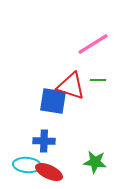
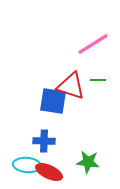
green star: moved 7 px left
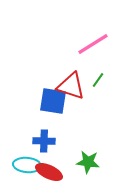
green line: rotated 56 degrees counterclockwise
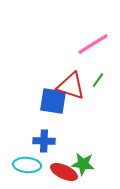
green star: moved 5 px left, 2 px down
red ellipse: moved 15 px right
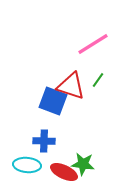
blue square: rotated 12 degrees clockwise
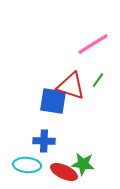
blue square: rotated 12 degrees counterclockwise
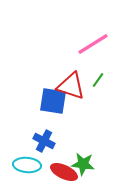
blue cross: rotated 25 degrees clockwise
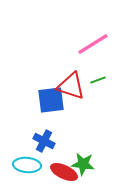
green line: rotated 35 degrees clockwise
blue square: moved 2 px left, 1 px up; rotated 16 degrees counterclockwise
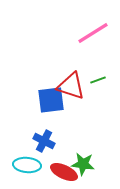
pink line: moved 11 px up
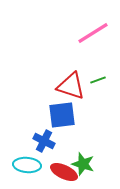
blue square: moved 11 px right, 15 px down
green star: rotated 10 degrees clockwise
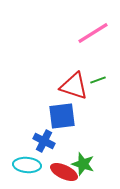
red triangle: moved 3 px right
blue square: moved 1 px down
